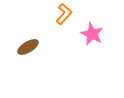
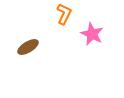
orange L-shape: rotated 15 degrees counterclockwise
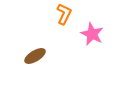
brown ellipse: moved 7 px right, 9 px down
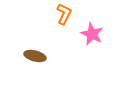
brown ellipse: rotated 45 degrees clockwise
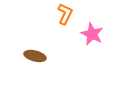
orange L-shape: moved 1 px right
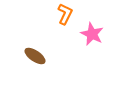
brown ellipse: rotated 20 degrees clockwise
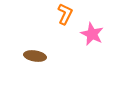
brown ellipse: rotated 25 degrees counterclockwise
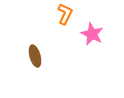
brown ellipse: rotated 65 degrees clockwise
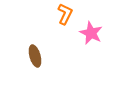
pink star: moved 1 px left, 1 px up
